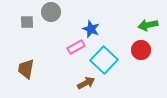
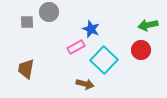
gray circle: moved 2 px left
brown arrow: moved 1 px left, 1 px down; rotated 42 degrees clockwise
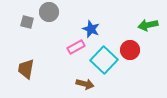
gray square: rotated 16 degrees clockwise
red circle: moved 11 px left
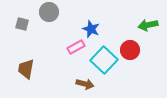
gray square: moved 5 px left, 2 px down
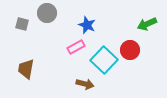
gray circle: moved 2 px left, 1 px down
green arrow: moved 1 px left, 1 px up; rotated 12 degrees counterclockwise
blue star: moved 4 px left, 4 px up
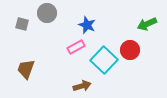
brown trapezoid: rotated 10 degrees clockwise
brown arrow: moved 3 px left, 2 px down; rotated 30 degrees counterclockwise
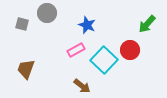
green arrow: rotated 24 degrees counterclockwise
pink rectangle: moved 3 px down
brown arrow: rotated 54 degrees clockwise
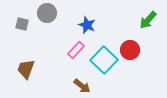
green arrow: moved 1 px right, 4 px up
pink rectangle: rotated 18 degrees counterclockwise
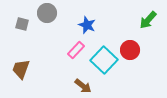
brown trapezoid: moved 5 px left
brown arrow: moved 1 px right
